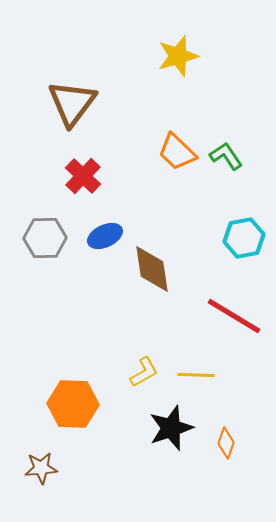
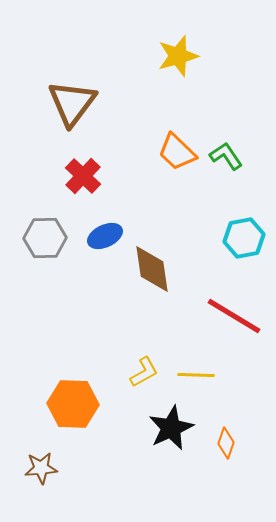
black star: rotated 6 degrees counterclockwise
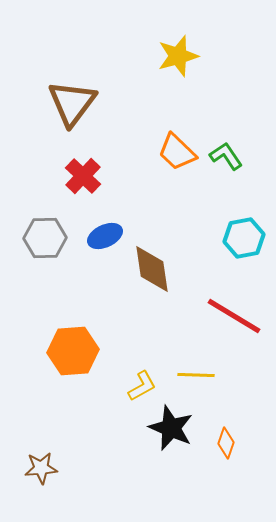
yellow L-shape: moved 2 px left, 14 px down
orange hexagon: moved 53 px up; rotated 6 degrees counterclockwise
black star: rotated 24 degrees counterclockwise
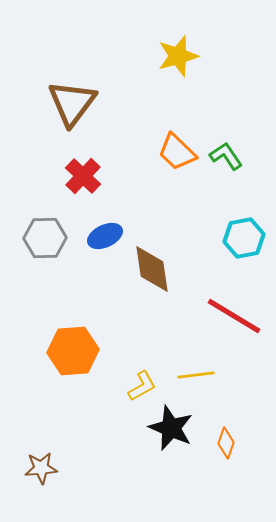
yellow line: rotated 9 degrees counterclockwise
